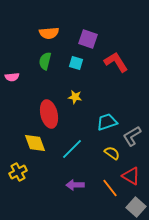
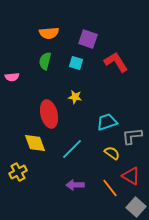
gray L-shape: rotated 25 degrees clockwise
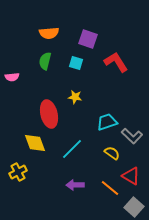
gray L-shape: rotated 130 degrees counterclockwise
orange line: rotated 12 degrees counterclockwise
gray square: moved 2 px left
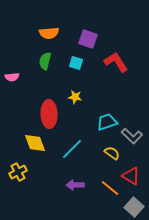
red ellipse: rotated 12 degrees clockwise
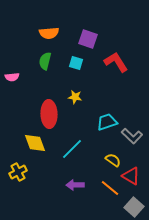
yellow semicircle: moved 1 px right, 7 px down
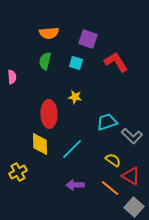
pink semicircle: rotated 88 degrees counterclockwise
yellow diamond: moved 5 px right, 1 px down; rotated 20 degrees clockwise
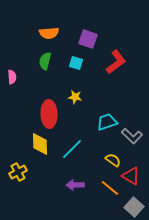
red L-shape: rotated 85 degrees clockwise
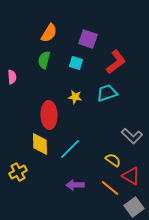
orange semicircle: rotated 54 degrees counterclockwise
green semicircle: moved 1 px left, 1 px up
red ellipse: moved 1 px down
cyan trapezoid: moved 29 px up
cyan line: moved 2 px left
gray square: rotated 12 degrees clockwise
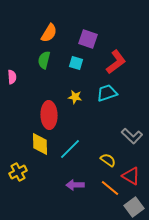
yellow semicircle: moved 5 px left
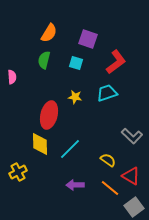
red ellipse: rotated 16 degrees clockwise
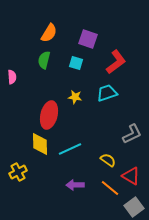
gray L-shape: moved 2 px up; rotated 70 degrees counterclockwise
cyan line: rotated 20 degrees clockwise
